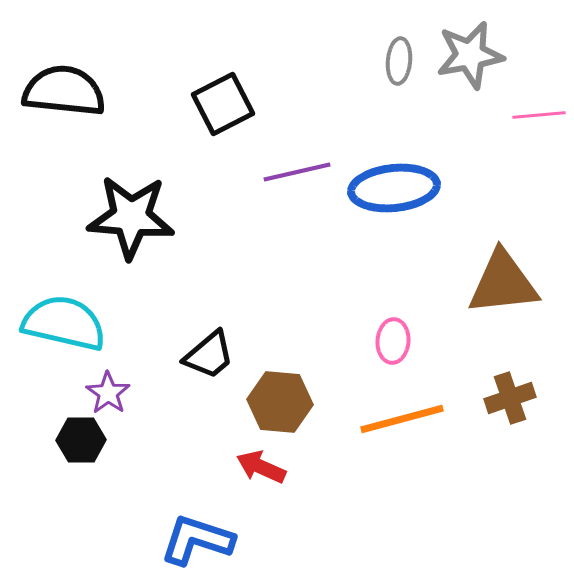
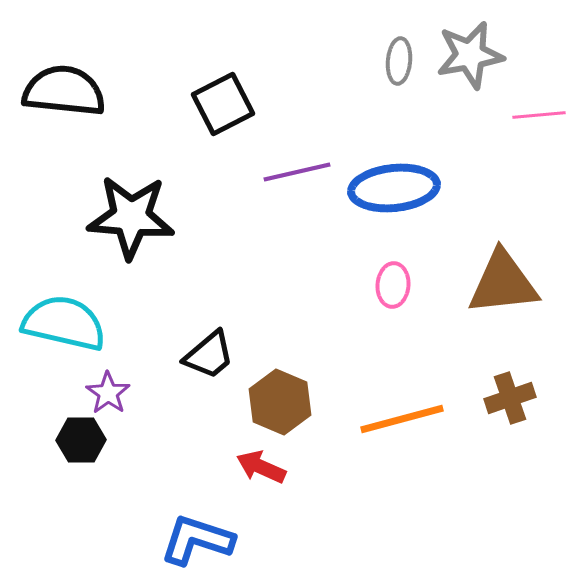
pink ellipse: moved 56 px up
brown hexagon: rotated 18 degrees clockwise
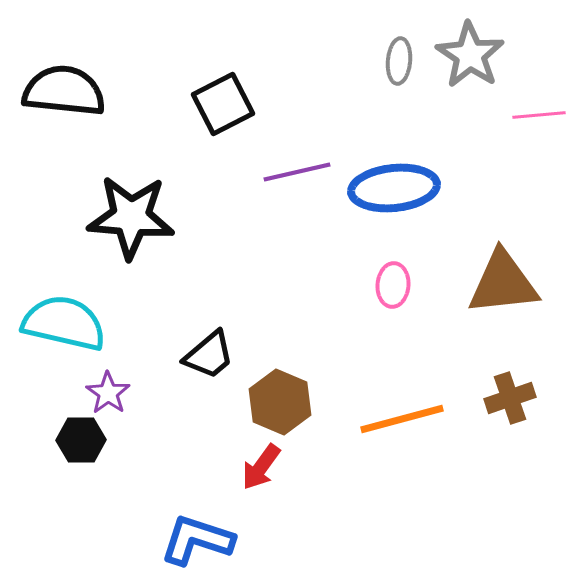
gray star: rotated 28 degrees counterclockwise
red arrow: rotated 78 degrees counterclockwise
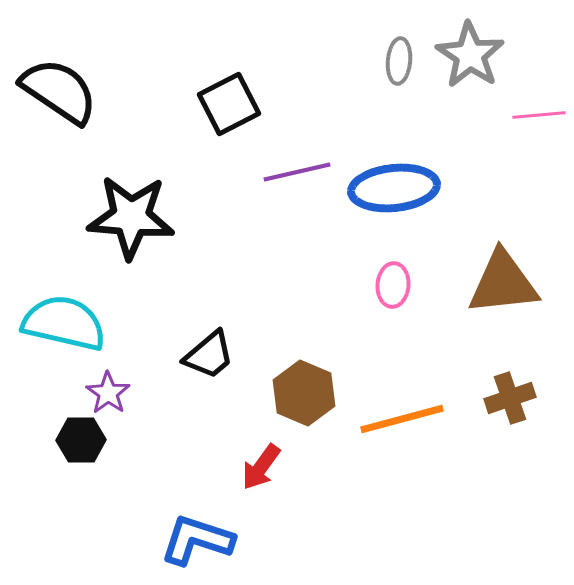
black semicircle: moved 5 px left; rotated 28 degrees clockwise
black square: moved 6 px right
brown hexagon: moved 24 px right, 9 px up
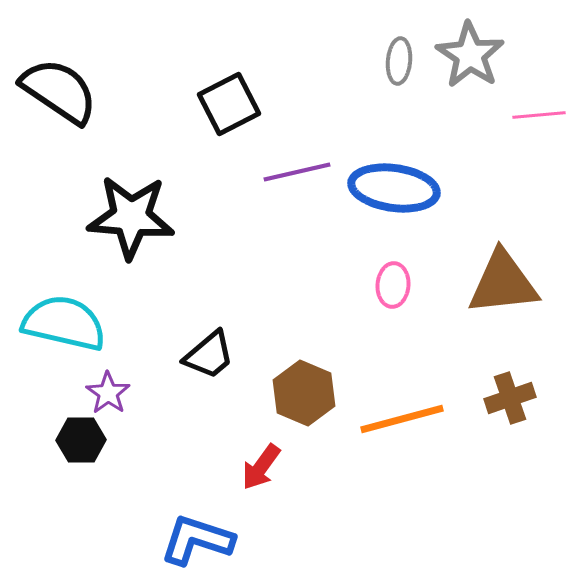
blue ellipse: rotated 14 degrees clockwise
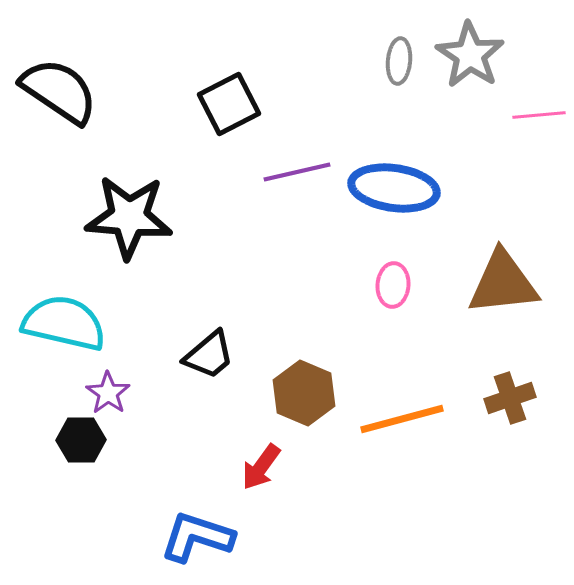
black star: moved 2 px left
blue L-shape: moved 3 px up
